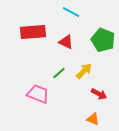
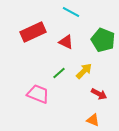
red rectangle: rotated 20 degrees counterclockwise
orange triangle: moved 1 px down
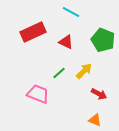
orange triangle: moved 2 px right
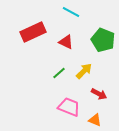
pink trapezoid: moved 31 px right, 13 px down
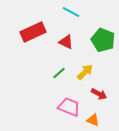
yellow arrow: moved 1 px right, 1 px down
orange triangle: moved 2 px left
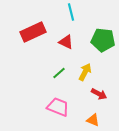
cyan line: rotated 48 degrees clockwise
green pentagon: rotated 15 degrees counterclockwise
yellow arrow: rotated 18 degrees counterclockwise
pink trapezoid: moved 11 px left
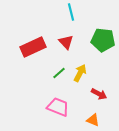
red rectangle: moved 15 px down
red triangle: rotated 21 degrees clockwise
yellow arrow: moved 5 px left, 1 px down
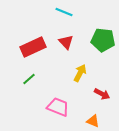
cyan line: moved 7 px left; rotated 54 degrees counterclockwise
green line: moved 30 px left, 6 px down
red arrow: moved 3 px right
orange triangle: moved 1 px down
